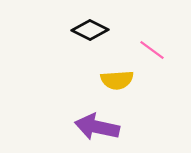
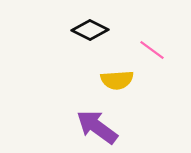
purple arrow: rotated 24 degrees clockwise
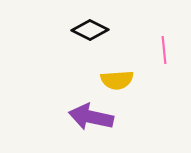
pink line: moved 12 px right; rotated 48 degrees clockwise
purple arrow: moved 6 px left, 10 px up; rotated 24 degrees counterclockwise
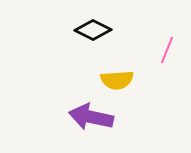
black diamond: moved 3 px right
pink line: moved 3 px right; rotated 28 degrees clockwise
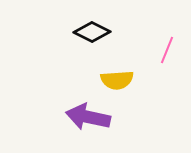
black diamond: moved 1 px left, 2 px down
purple arrow: moved 3 px left
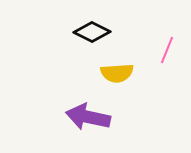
yellow semicircle: moved 7 px up
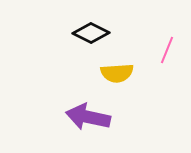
black diamond: moved 1 px left, 1 px down
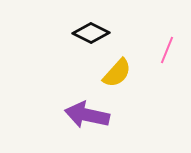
yellow semicircle: rotated 44 degrees counterclockwise
purple arrow: moved 1 px left, 2 px up
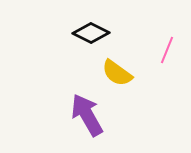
yellow semicircle: rotated 84 degrees clockwise
purple arrow: rotated 48 degrees clockwise
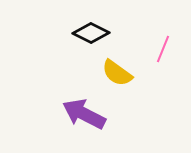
pink line: moved 4 px left, 1 px up
purple arrow: moved 3 px left, 1 px up; rotated 33 degrees counterclockwise
